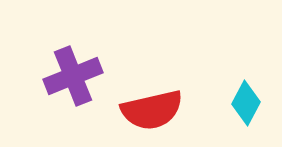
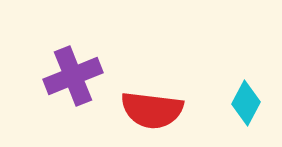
red semicircle: rotated 20 degrees clockwise
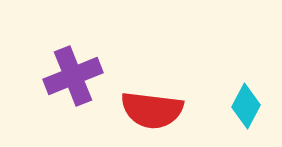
cyan diamond: moved 3 px down
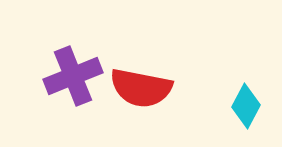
red semicircle: moved 11 px left, 22 px up; rotated 4 degrees clockwise
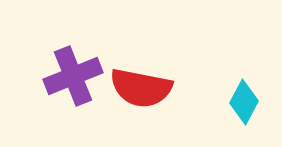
cyan diamond: moved 2 px left, 4 px up
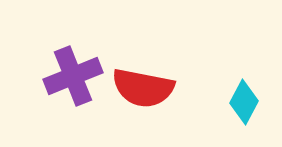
red semicircle: moved 2 px right
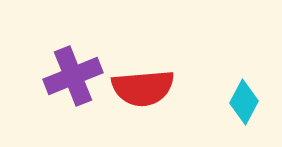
red semicircle: rotated 16 degrees counterclockwise
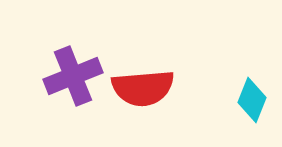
cyan diamond: moved 8 px right, 2 px up; rotated 6 degrees counterclockwise
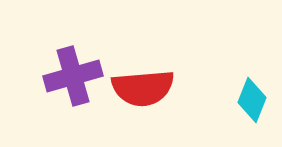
purple cross: rotated 6 degrees clockwise
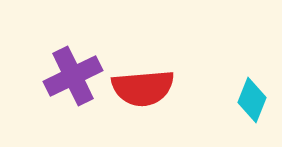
purple cross: rotated 10 degrees counterclockwise
